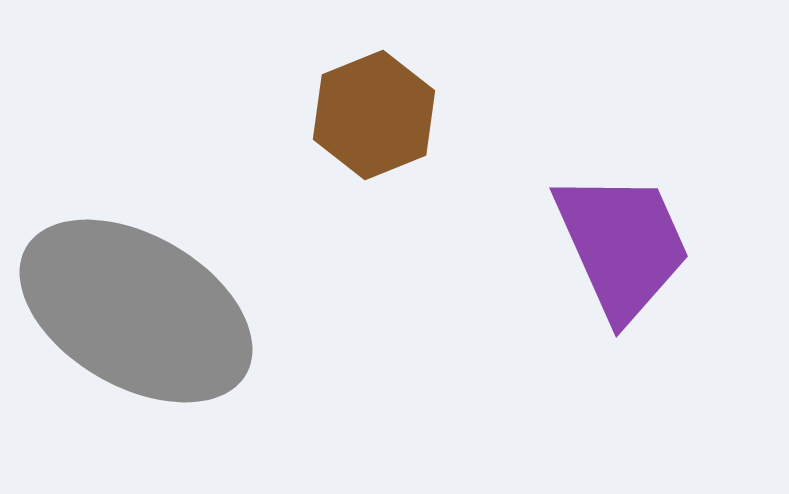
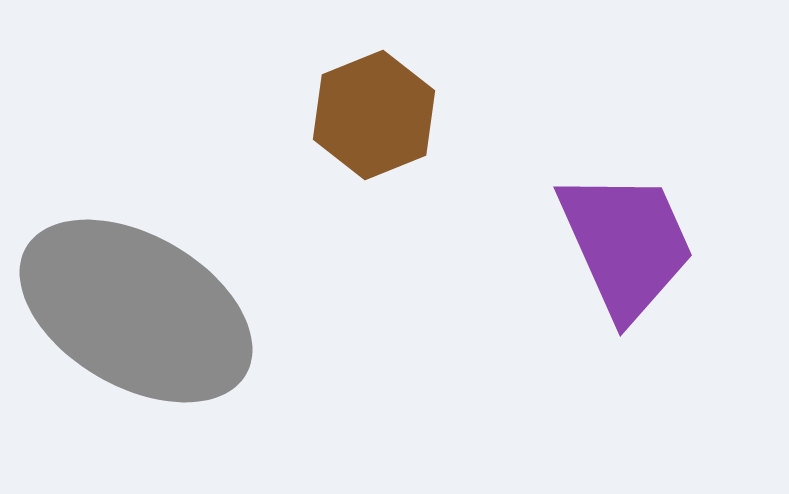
purple trapezoid: moved 4 px right, 1 px up
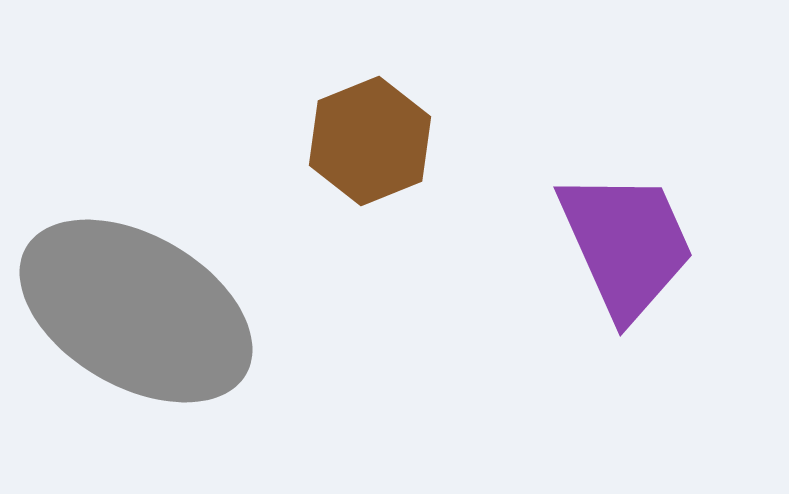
brown hexagon: moved 4 px left, 26 px down
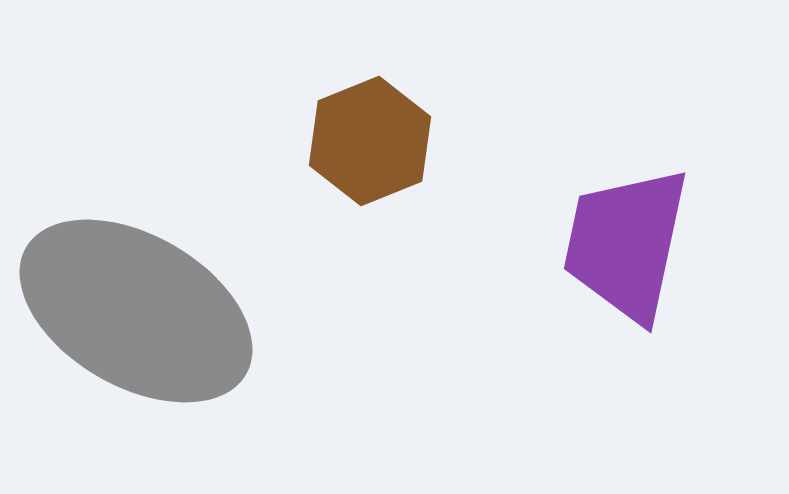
purple trapezoid: rotated 144 degrees counterclockwise
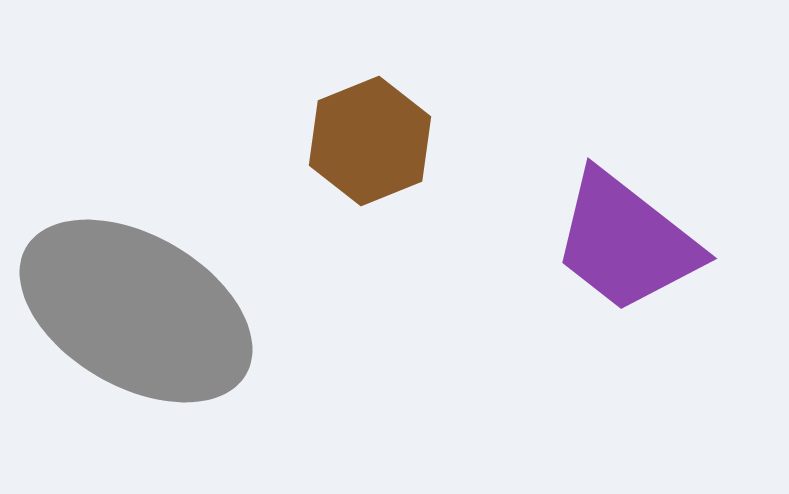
purple trapezoid: moved 2 px up; rotated 64 degrees counterclockwise
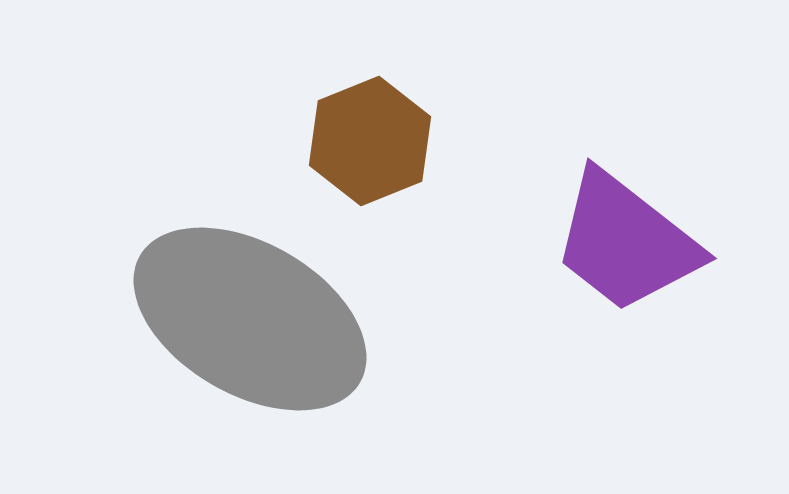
gray ellipse: moved 114 px right, 8 px down
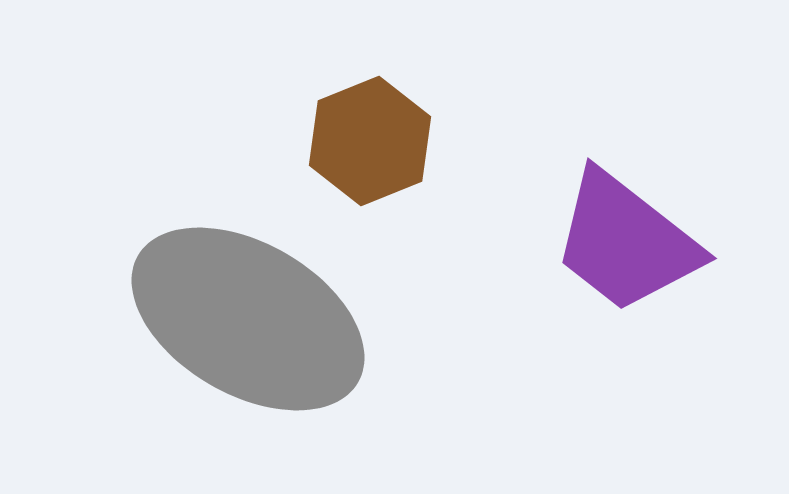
gray ellipse: moved 2 px left
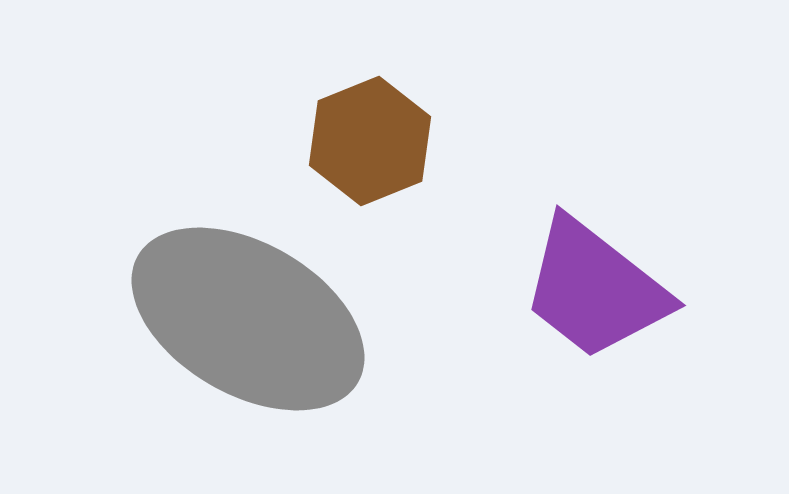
purple trapezoid: moved 31 px left, 47 px down
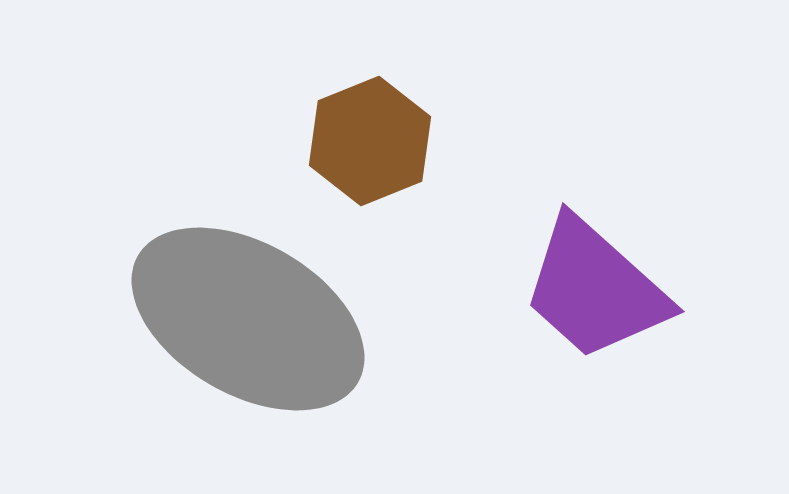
purple trapezoid: rotated 4 degrees clockwise
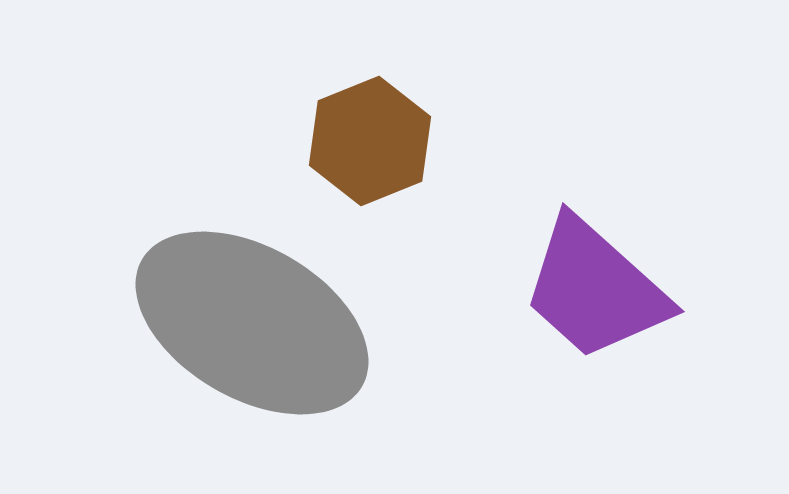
gray ellipse: moved 4 px right, 4 px down
